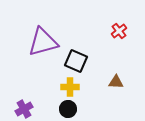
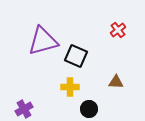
red cross: moved 1 px left, 1 px up
purple triangle: moved 1 px up
black square: moved 5 px up
black circle: moved 21 px right
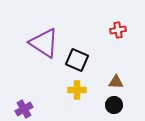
red cross: rotated 28 degrees clockwise
purple triangle: moved 1 px right, 2 px down; rotated 48 degrees clockwise
black square: moved 1 px right, 4 px down
yellow cross: moved 7 px right, 3 px down
black circle: moved 25 px right, 4 px up
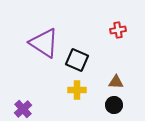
purple cross: moved 1 px left; rotated 12 degrees counterclockwise
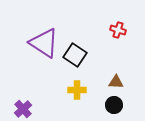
red cross: rotated 28 degrees clockwise
black square: moved 2 px left, 5 px up; rotated 10 degrees clockwise
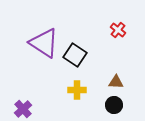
red cross: rotated 21 degrees clockwise
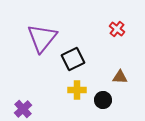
red cross: moved 1 px left, 1 px up
purple triangle: moved 2 px left, 5 px up; rotated 36 degrees clockwise
black square: moved 2 px left, 4 px down; rotated 30 degrees clockwise
brown triangle: moved 4 px right, 5 px up
black circle: moved 11 px left, 5 px up
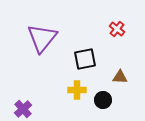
black square: moved 12 px right; rotated 15 degrees clockwise
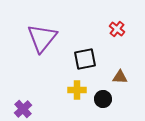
black circle: moved 1 px up
